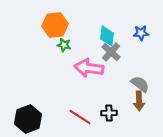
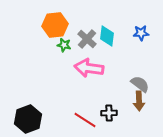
gray cross: moved 24 px left, 13 px up
red line: moved 5 px right, 3 px down
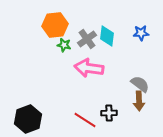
gray cross: rotated 12 degrees clockwise
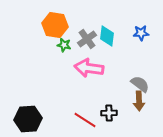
orange hexagon: rotated 15 degrees clockwise
black hexagon: rotated 16 degrees clockwise
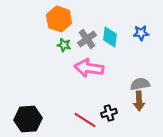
orange hexagon: moved 4 px right, 6 px up; rotated 10 degrees clockwise
cyan diamond: moved 3 px right, 1 px down
gray semicircle: rotated 48 degrees counterclockwise
black cross: rotated 14 degrees counterclockwise
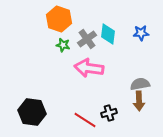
cyan diamond: moved 2 px left, 3 px up
green star: moved 1 px left
black hexagon: moved 4 px right, 7 px up; rotated 12 degrees clockwise
